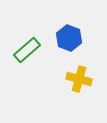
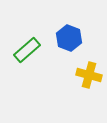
yellow cross: moved 10 px right, 4 px up
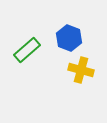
yellow cross: moved 8 px left, 5 px up
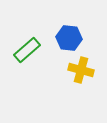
blue hexagon: rotated 15 degrees counterclockwise
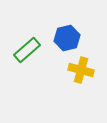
blue hexagon: moved 2 px left; rotated 20 degrees counterclockwise
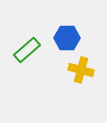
blue hexagon: rotated 15 degrees clockwise
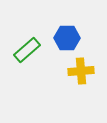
yellow cross: moved 1 px down; rotated 20 degrees counterclockwise
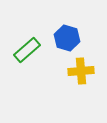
blue hexagon: rotated 15 degrees clockwise
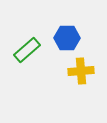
blue hexagon: rotated 15 degrees counterclockwise
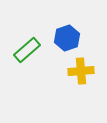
blue hexagon: rotated 20 degrees counterclockwise
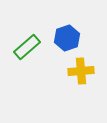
green rectangle: moved 3 px up
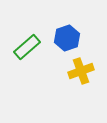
yellow cross: rotated 15 degrees counterclockwise
